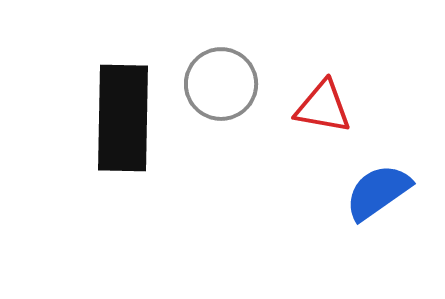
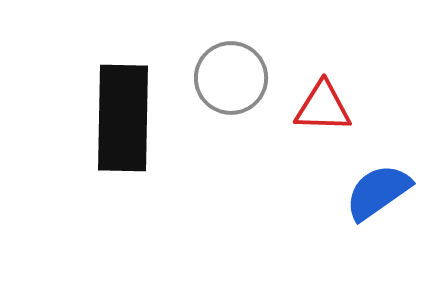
gray circle: moved 10 px right, 6 px up
red triangle: rotated 8 degrees counterclockwise
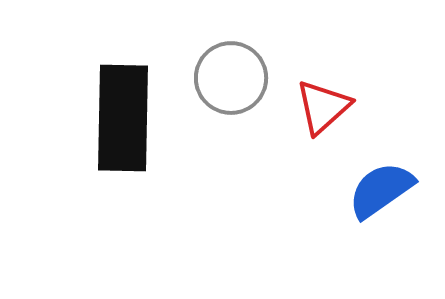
red triangle: rotated 44 degrees counterclockwise
blue semicircle: moved 3 px right, 2 px up
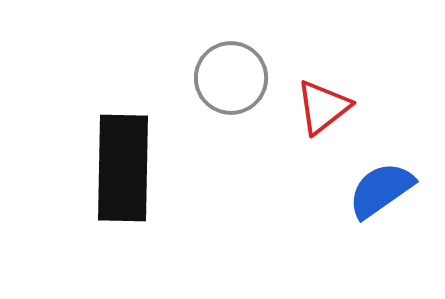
red triangle: rotated 4 degrees clockwise
black rectangle: moved 50 px down
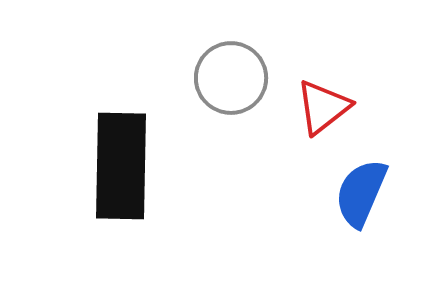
black rectangle: moved 2 px left, 2 px up
blue semicircle: moved 20 px left, 3 px down; rotated 32 degrees counterclockwise
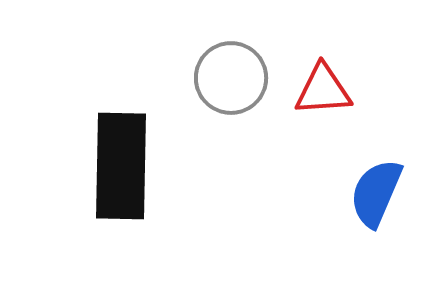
red triangle: moved 17 px up; rotated 34 degrees clockwise
blue semicircle: moved 15 px right
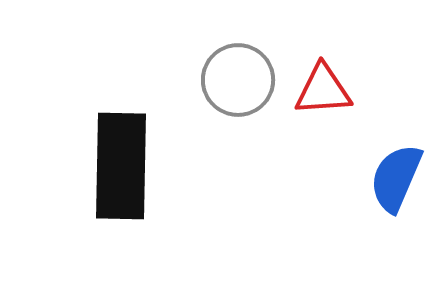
gray circle: moved 7 px right, 2 px down
blue semicircle: moved 20 px right, 15 px up
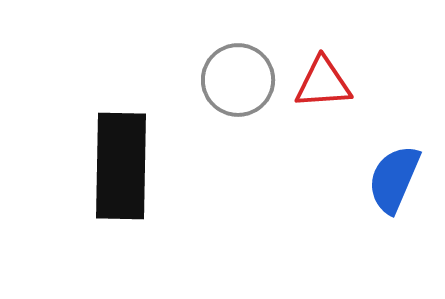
red triangle: moved 7 px up
blue semicircle: moved 2 px left, 1 px down
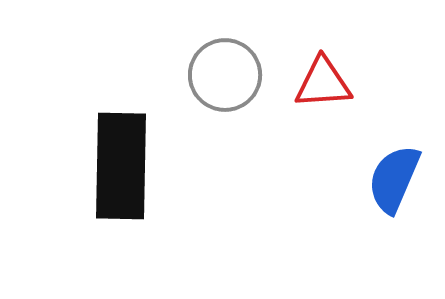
gray circle: moved 13 px left, 5 px up
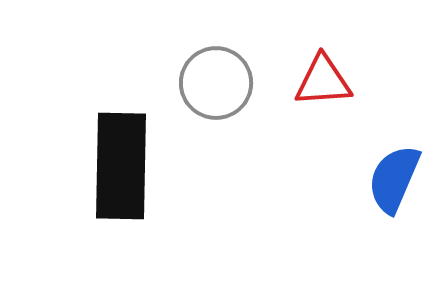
gray circle: moved 9 px left, 8 px down
red triangle: moved 2 px up
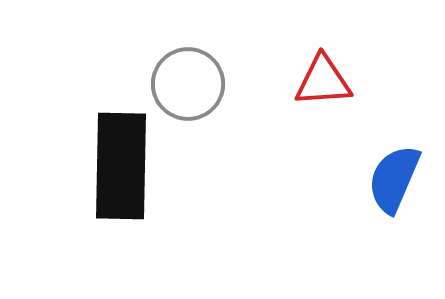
gray circle: moved 28 px left, 1 px down
